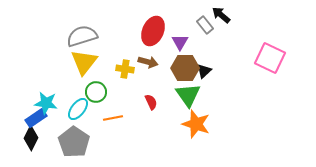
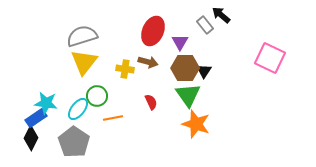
black triangle: rotated 14 degrees counterclockwise
green circle: moved 1 px right, 4 px down
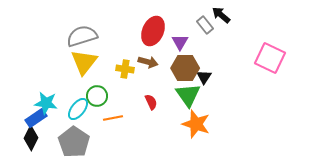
black triangle: moved 6 px down
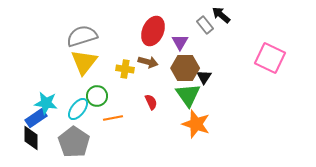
black diamond: rotated 25 degrees counterclockwise
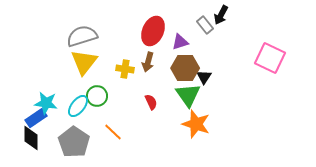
black arrow: rotated 102 degrees counterclockwise
purple triangle: rotated 42 degrees clockwise
brown arrow: rotated 90 degrees clockwise
cyan ellipse: moved 3 px up
orange line: moved 14 px down; rotated 54 degrees clockwise
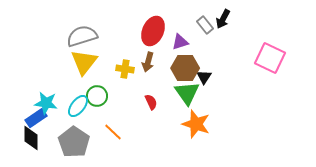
black arrow: moved 2 px right, 4 px down
green triangle: moved 1 px left, 2 px up
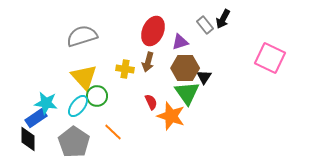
yellow triangle: moved 15 px down; rotated 20 degrees counterclockwise
orange star: moved 25 px left, 8 px up
black diamond: moved 3 px left, 1 px down
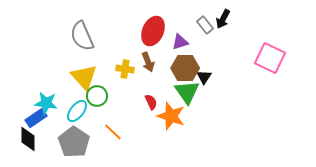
gray semicircle: rotated 96 degrees counterclockwise
brown arrow: rotated 36 degrees counterclockwise
green triangle: moved 1 px up
cyan ellipse: moved 1 px left, 5 px down
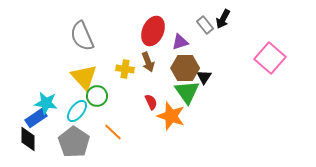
pink square: rotated 16 degrees clockwise
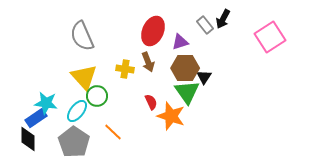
pink square: moved 21 px up; rotated 16 degrees clockwise
